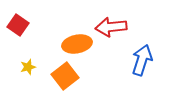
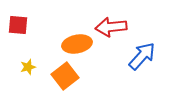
red square: rotated 30 degrees counterclockwise
blue arrow: moved 4 px up; rotated 24 degrees clockwise
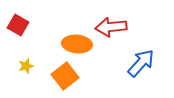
red square: rotated 25 degrees clockwise
orange ellipse: rotated 16 degrees clockwise
blue arrow: moved 1 px left, 7 px down
yellow star: moved 2 px left, 1 px up
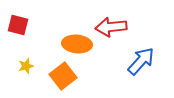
red square: rotated 15 degrees counterclockwise
blue arrow: moved 2 px up
orange square: moved 2 px left
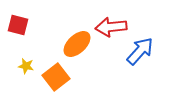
orange ellipse: rotated 48 degrees counterclockwise
blue arrow: moved 1 px left, 10 px up
yellow star: rotated 28 degrees clockwise
orange square: moved 7 px left, 1 px down
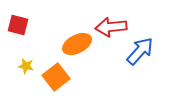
orange ellipse: rotated 16 degrees clockwise
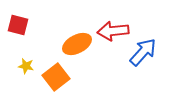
red arrow: moved 2 px right, 4 px down
blue arrow: moved 3 px right, 1 px down
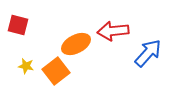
orange ellipse: moved 1 px left
blue arrow: moved 5 px right, 1 px down
orange square: moved 6 px up
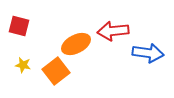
red square: moved 1 px right, 1 px down
blue arrow: rotated 56 degrees clockwise
yellow star: moved 3 px left, 1 px up
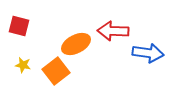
red arrow: rotated 8 degrees clockwise
